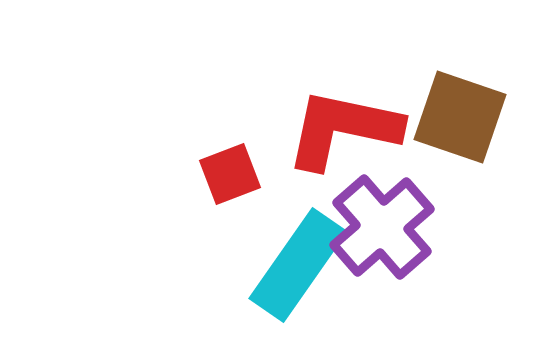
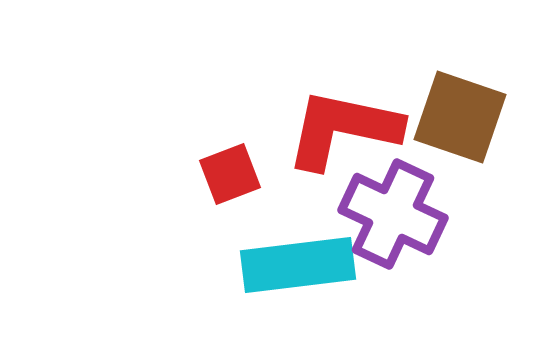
purple cross: moved 11 px right, 13 px up; rotated 24 degrees counterclockwise
cyan rectangle: rotated 48 degrees clockwise
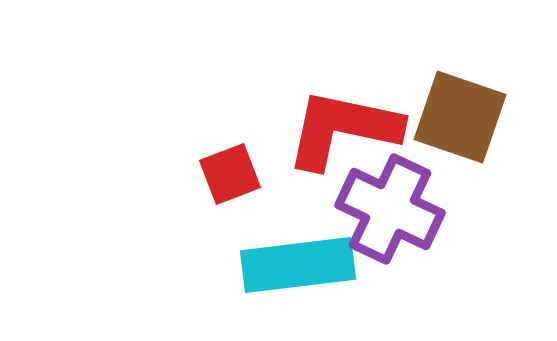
purple cross: moved 3 px left, 5 px up
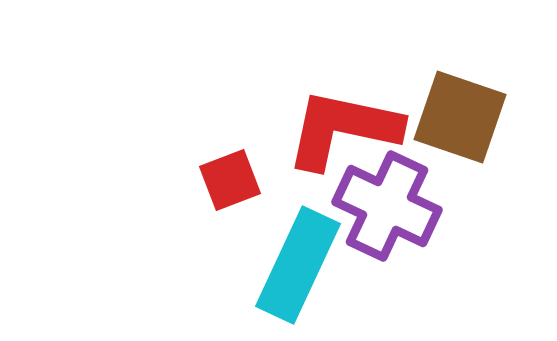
red square: moved 6 px down
purple cross: moved 3 px left, 3 px up
cyan rectangle: rotated 58 degrees counterclockwise
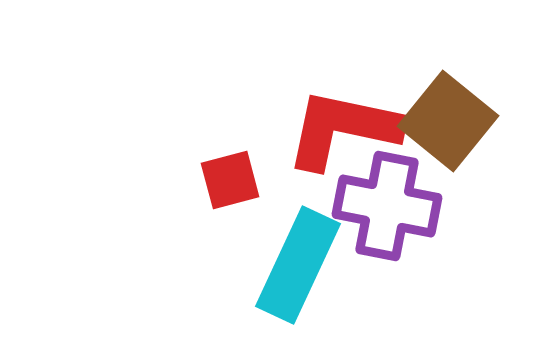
brown square: moved 12 px left, 4 px down; rotated 20 degrees clockwise
red square: rotated 6 degrees clockwise
purple cross: rotated 14 degrees counterclockwise
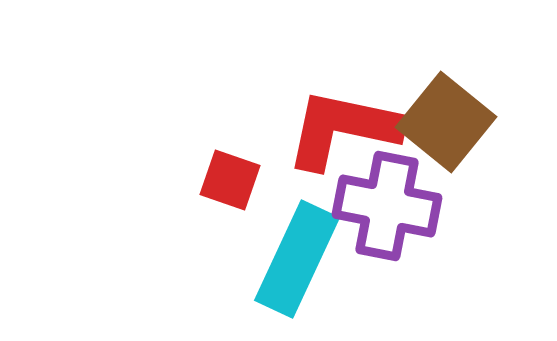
brown square: moved 2 px left, 1 px down
red square: rotated 34 degrees clockwise
cyan rectangle: moved 1 px left, 6 px up
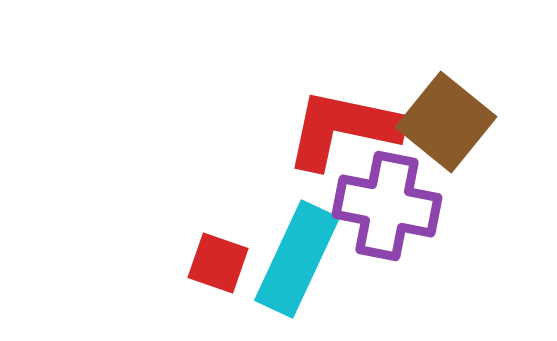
red square: moved 12 px left, 83 px down
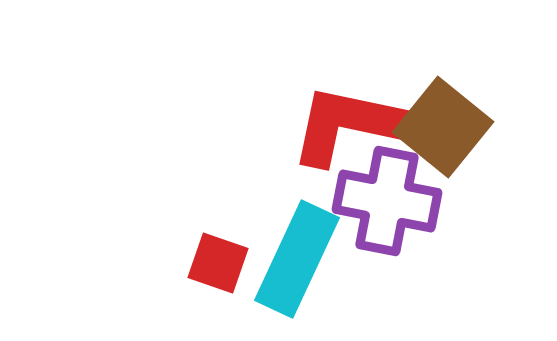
brown square: moved 3 px left, 5 px down
red L-shape: moved 5 px right, 4 px up
purple cross: moved 5 px up
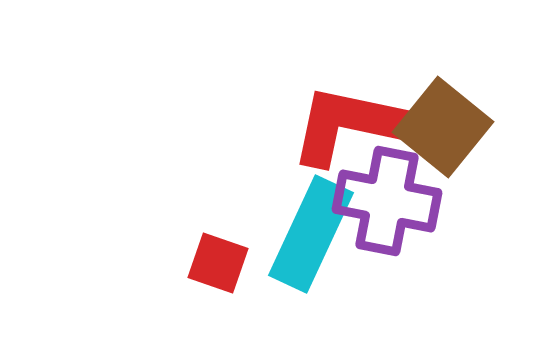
cyan rectangle: moved 14 px right, 25 px up
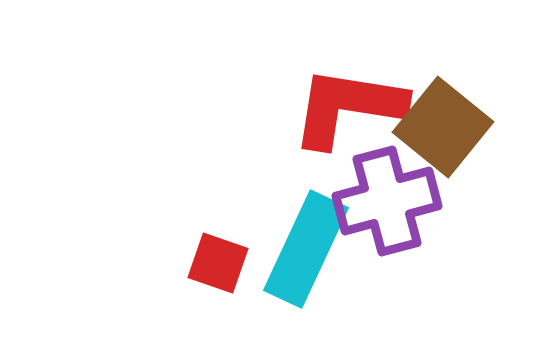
red L-shape: moved 18 px up; rotated 3 degrees counterclockwise
purple cross: rotated 26 degrees counterclockwise
cyan rectangle: moved 5 px left, 15 px down
